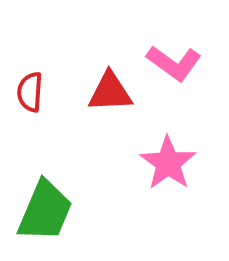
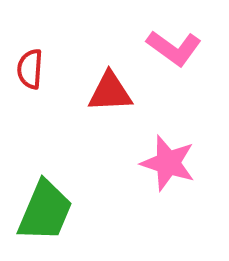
pink L-shape: moved 15 px up
red semicircle: moved 23 px up
pink star: rotated 18 degrees counterclockwise
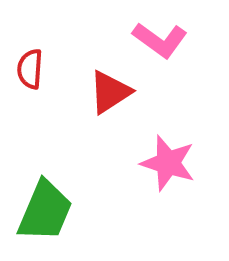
pink L-shape: moved 14 px left, 8 px up
red triangle: rotated 30 degrees counterclockwise
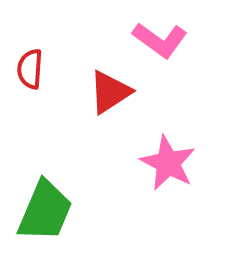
pink star: rotated 10 degrees clockwise
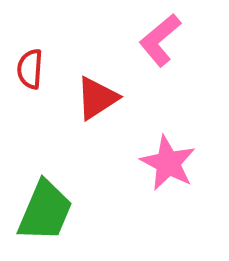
pink L-shape: rotated 104 degrees clockwise
red triangle: moved 13 px left, 6 px down
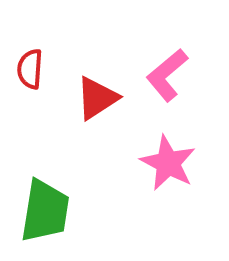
pink L-shape: moved 7 px right, 35 px down
green trapezoid: rotated 14 degrees counterclockwise
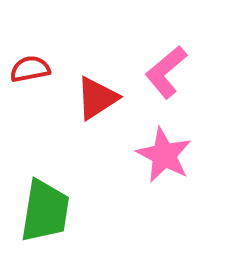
red semicircle: rotated 75 degrees clockwise
pink L-shape: moved 1 px left, 3 px up
pink star: moved 4 px left, 8 px up
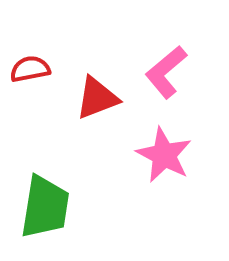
red triangle: rotated 12 degrees clockwise
green trapezoid: moved 4 px up
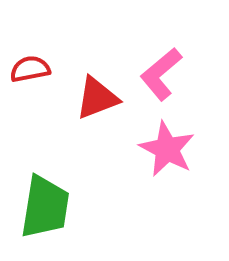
pink L-shape: moved 5 px left, 2 px down
pink star: moved 3 px right, 6 px up
